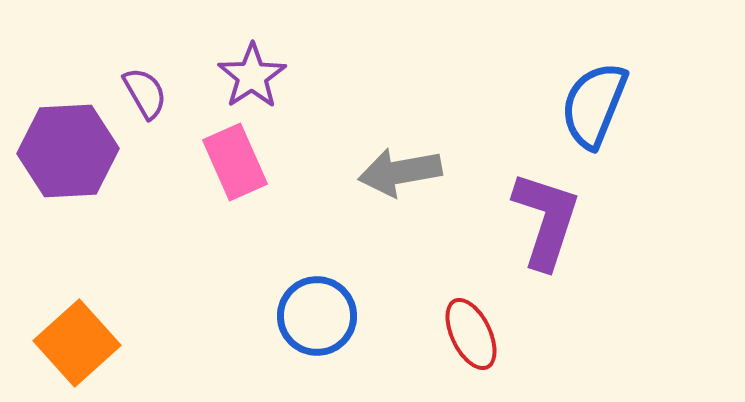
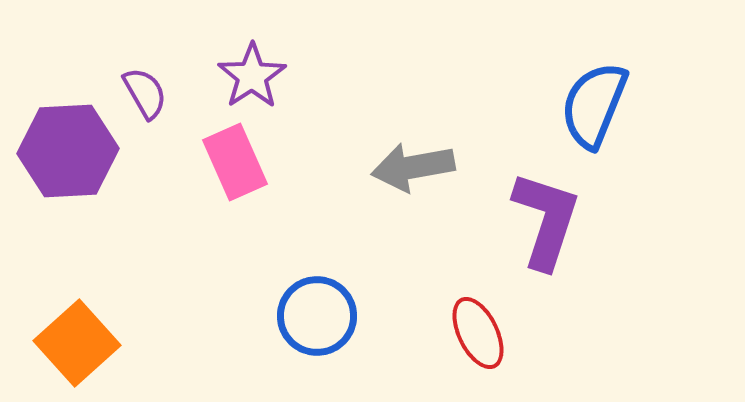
gray arrow: moved 13 px right, 5 px up
red ellipse: moved 7 px right, 1 px up
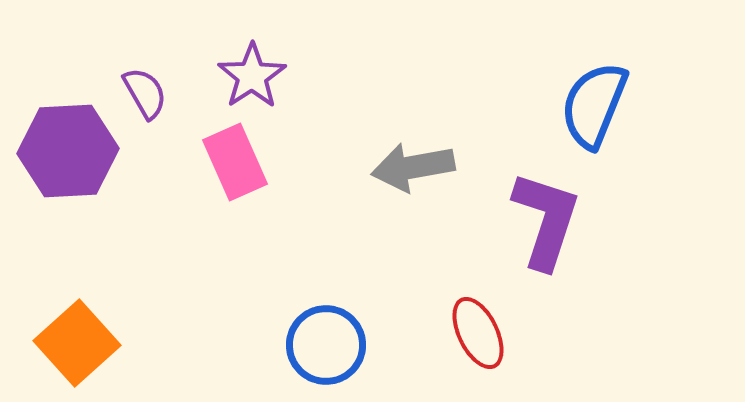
blue circle: moved 9 px right, 29 px down
